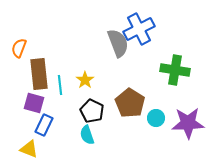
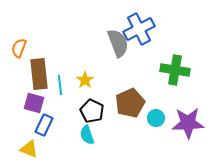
brown pentagon: rotated 16 degrees clockwise
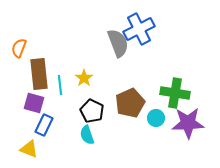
green cross: moved 23 px down
yellow star: moved 1 px left, 2 px up
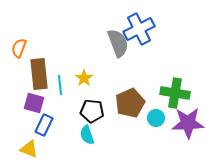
black pentagon: rotated 20 degrees counterclockwise
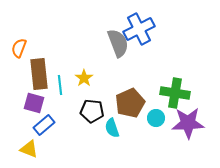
blue rectangle: rotated 25 degrees clockwise
cyan semicircle: moved 25 px right, 7 px up
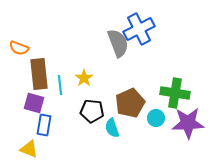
orange semicircle: rotated 90 degrees counterclockwise
blue rectangle: rotated 40 degrees counterclockwise
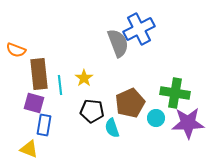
orange semicircle: moved 3 px left, 2 px down
